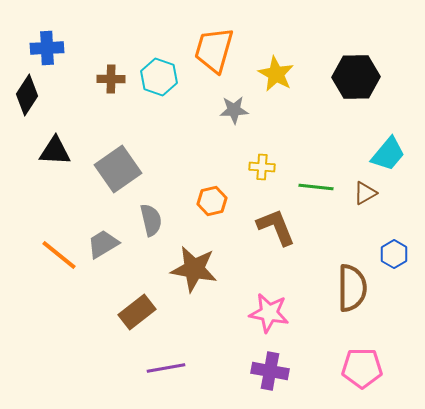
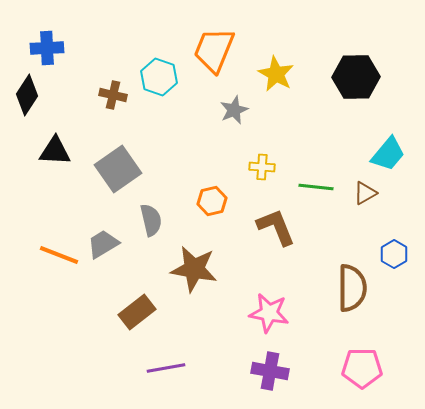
orange trapezoid: rotated 6 degrees clockwise
brown cross: moved 2 px right, 16 px down; rotated 12 degrees clockwise
gray star: rotated 20 degrees counterclockwise
orange line: rotated 18 degrees counterclockwise
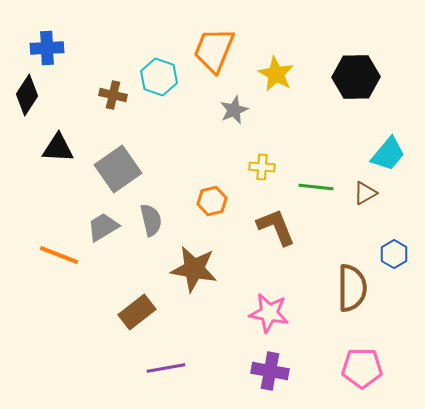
black triangle: moved 3 px right, 3 px up
gray trapezoid: moved 17 px up
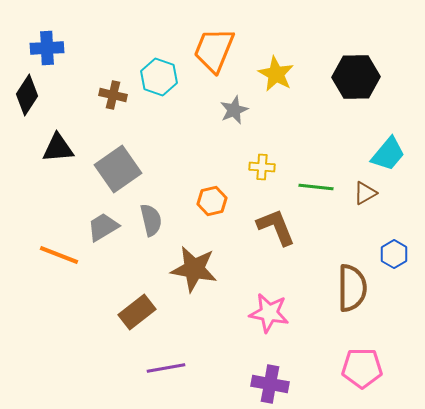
black triangle: rotated 8 degrees counterclockwise
purple cross: moved 13 px down
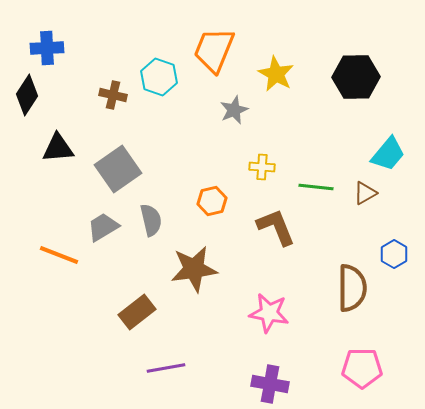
brown star: rotated 18 degrees counterclockwise
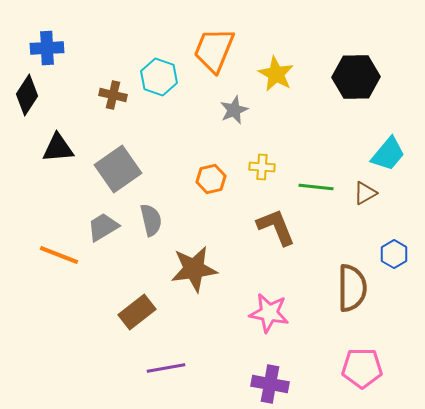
orange hexagon: moved 1 px left, 22 px up
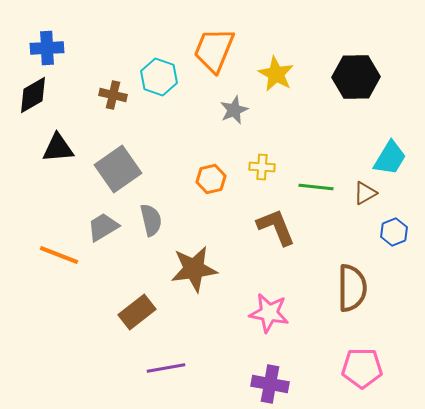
black diamond: moved 6 px right; rotated 27 degrees clockwise
cyan trapezoid: moved 2 px right, 4 px down; rotated 9 degrees counterclockwise
blue hexagon: moved 22 px up; rotated 8 degrees clockwise
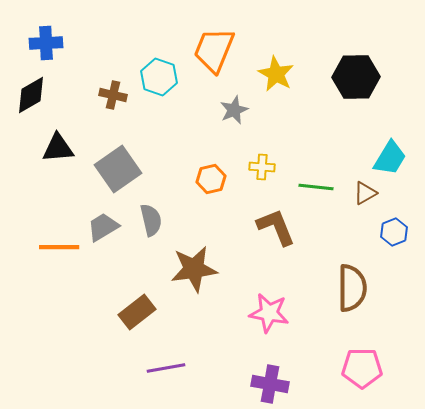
blue cross: moved 1 px left, 5 px up
black diamond: moved 2 px left
orange line: moved 8 px up; rotated 21 degrees counterclockwise
